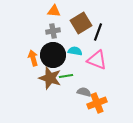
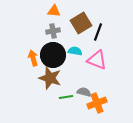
green line: moved 21 px down
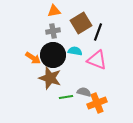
orange triangle: rotated 16 degrees counterclockwise
orange arrow: rotated 140 degrees clockwise
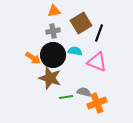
black line: moved 1 px right, 1 px down
pink triangle: moved 2 px down
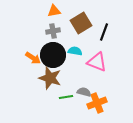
black line: moved 5 px right, 1 px up
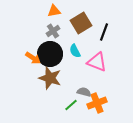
gray cross: rotated 24 degrees counterclockwise
cyan semicircle: rotated 128 degrees counterclockwise
black circle: moved 3 px left, 1 px up
green line: moved 5 px right, 8 px down; rotated 32 degrees counterclockwise
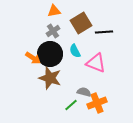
black line: rotated 66 degrees clockwise
pink triangle: moved 1 px left, 1 px down
